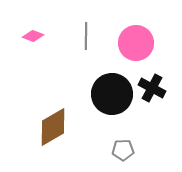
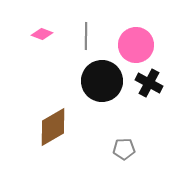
pink diamond: moved 9 px right, 2 px up
pink circle: moved 2 px down
black cross: moved 3 px left, 5 px up
black circle: moved 10 px left, 13 px up
gray pentagon: moved 1 px right, 1 px up
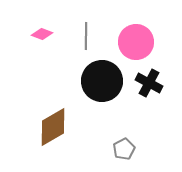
pink circle: moved 3 px up
gray pentagon: rotated 25 degrees counterclockwise
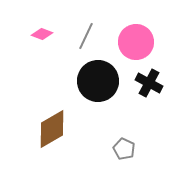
gray line: rotated 24 degrees clockwise
black circle: moved 4 px left
brown diamond: moved 1 px left, 2 px down
gray pentagon: rotated 20 degrees counterclockwise
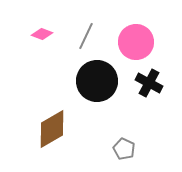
black circle: moved 1 px left
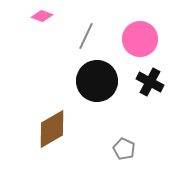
pink diamond: moved 18 px up
pink circle: moved 4 px right, 3 px up
black cross: moved 1 px right, 1 px up
